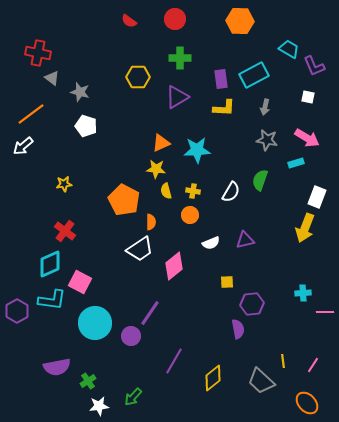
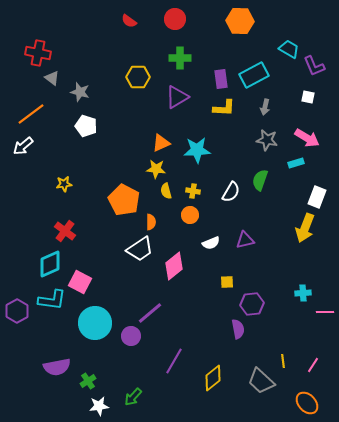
purple line at (150, 313): rotated 16 degrees clockwise
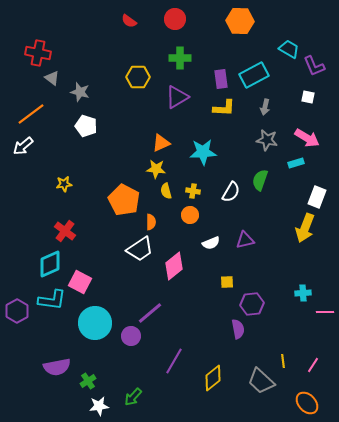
cyan star at (197, 150): moved 6 px right, 2 px down
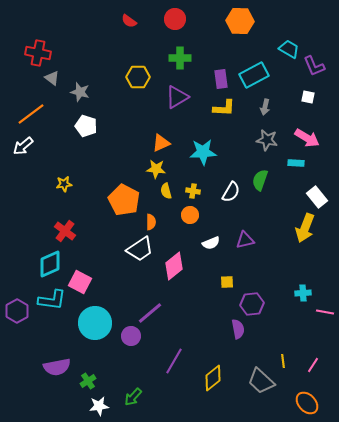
cyan rectangle at (296, 163): rotated 21 degrees clockwise
white rectangle at (317, 197): rotated 60 degrees counterclockwise
pink line at (325, 312): rotated 12 degrees clockwise
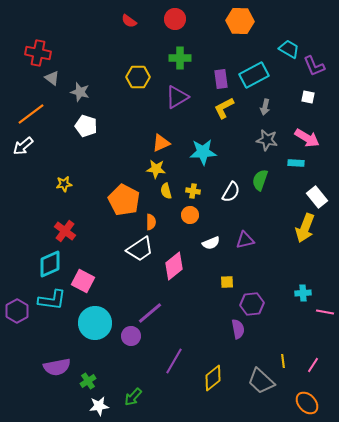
yellow L-shape at (224, 108): rotated 150 degrees clockwise
pink square at (80, 282): moved 3 px right, 1 px up
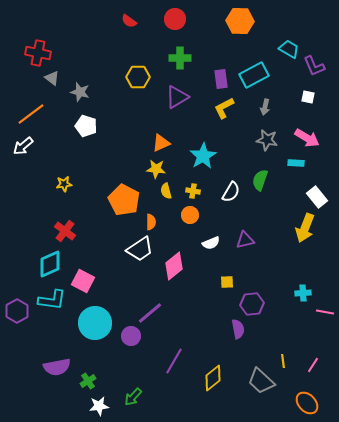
cyan star at (203, 152): moved 4 px down; rotated 28 degrees counterclockwise
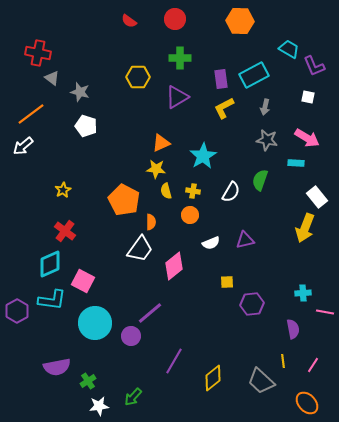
yellow star at (64, 184): moved 1 px left, 6 px down; rotated 21 degrees counterclockwise
white trapezoid at (140, 249): rotated 20 degrees counterclockwise
purple semicircle at (238, 329): moved 55 px right
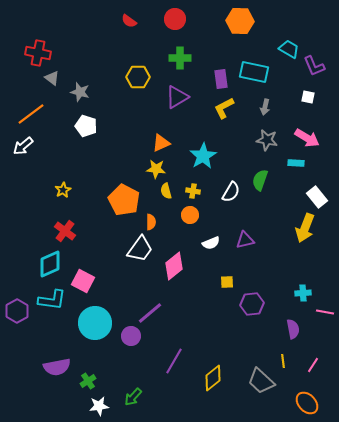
cyan rectangle at (254, 75): moved 3 px up; rotated 40 degrees clockwise
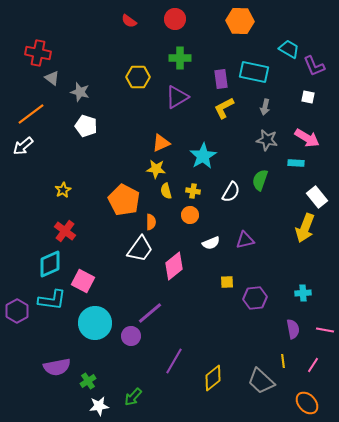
purple hexagon at (252, 304): moved 3 px right, 6 px up
pink line at (325, 312): moved 18 px down
